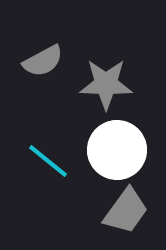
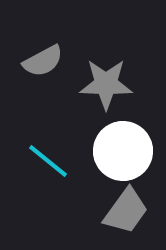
white circle: moved 6 px right, 1 px down
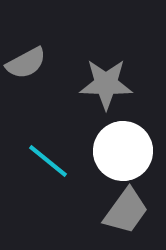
gray semicircle: moved 17 px left, 2 px down
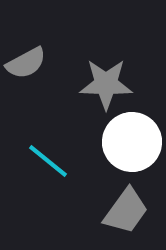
white circle: moved 9 px right, 9 px up
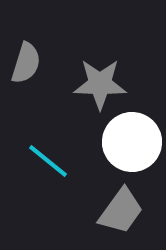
gray semicircle: rotated 45 degrees counterclockwise
gray star: moved 6 px left
gray trapezoid: moved 5 px left
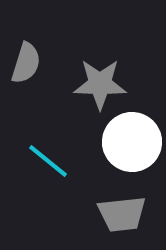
gray trapezoid: moved 1 px right, 3 px down; rotated 48 degrees clockwise
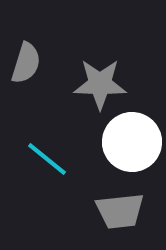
cyan line: moved 1 px left, 2 px up
gray trapezoid: moved 2 px left, 3 px up
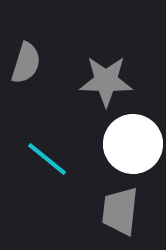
gray star: moved 6 px right, 3 px up
white circle: moved 1 px right, 2 px down
gray trapezoid: rotated 102 degrees clockwise
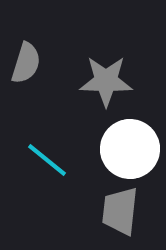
white circle: moved 3 px left, 5 px down
cyan line: moved 1 px down
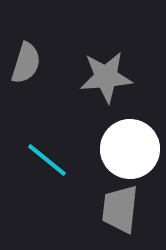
gray star: moved 4 px up; rotated 6 degrees counterclockwise
gray trapezoid: moved 2 px up
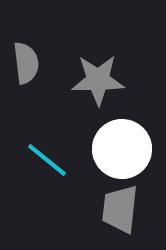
gray semicircle: rotated 24 degrees counterclockwise
gray star: moved 8 px left, 3 px down; rotated 4 degrees clockwise
white circle: moved 8 px left
